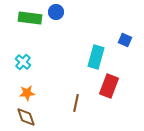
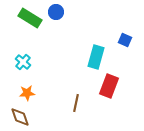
green rectangle: rotated 25 degrees clockwise
brown diamond: moved 6 px left
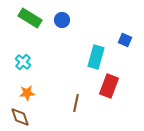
blue circle: moved 6 px right, 8 px down
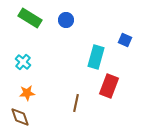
blue circle: moved 4 px right
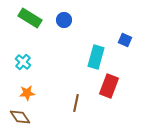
blue circle: moved 2 px left
brown diamond: rotated 15 degrees counterclockwise
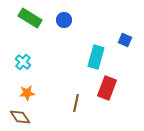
red rectangle: moved 2 px left, 2 px down
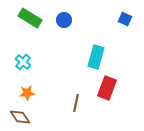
blue square: moved 21 px up
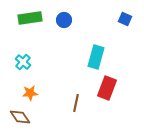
green rectangle: rotated 40 degrees counterclockwise
orange star: moved 3 px right
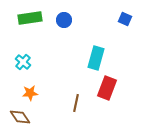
cyan rectangle: moved 1 px down
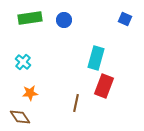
red rectangle: moved 3 px left, 2 px up
